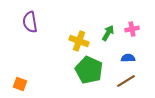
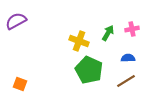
purple semicircle: moved 14 px left, 1 px up; rotated 70 degrees clockwise
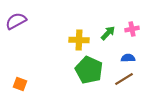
green arrow: rotated 14 degrees clockwise
yellow cross: moved 1 px up; rotated 18 degrees counterclockwise
brown line: moved 2 px left, 2 px up
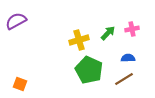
yellow cross: rotated 18 degrees counterclockwise
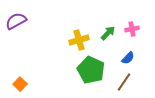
blue semicircle: rotated 136 degrees clockwise
green pentagon: moved 2 px right
brown line: moved 3 px down; rotated 24 degrees counterclockwise
orange square: rotated 24 degrees clockwise
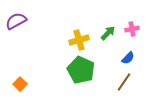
green pentagon: moved 10 px left
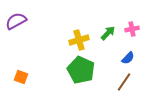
orange square: moved 1 px right, 7 px up; rotated 24 degrees counterclockwise
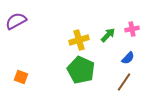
green arrow: moved 2 px down
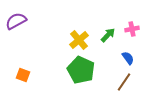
yellow cross: rotated 24 degrees counterclockwise
blue semicircle: rotated 80 degrees counterclockwise
orange square: moved 2 px right, 2 px up
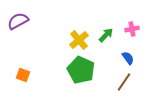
purple semicircle: moved 2 px right
green arrow: moved 2 px left
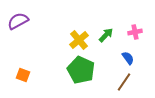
pink cross: moved 3 px right, 3 px down
